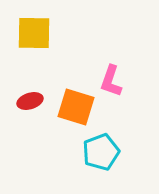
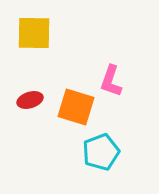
red ellipse: moved 1 px up
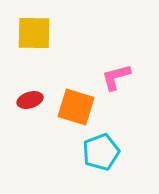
pink L-shape: moved 5 px right, 4 px up; rotated 56 degrees clockwise
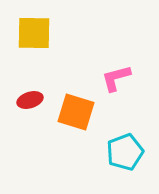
pink L-shape: moved 1 px down
orange square: moved 5 px down
cyan pentagon: moved 24 px right
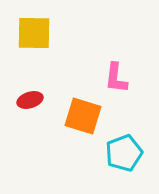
pink L-shape: rotated 68 degrees counterclockwise
orange square: moved 7 px right, 4 px down
cyan pentagon: moved 1 px left, 1 px down
